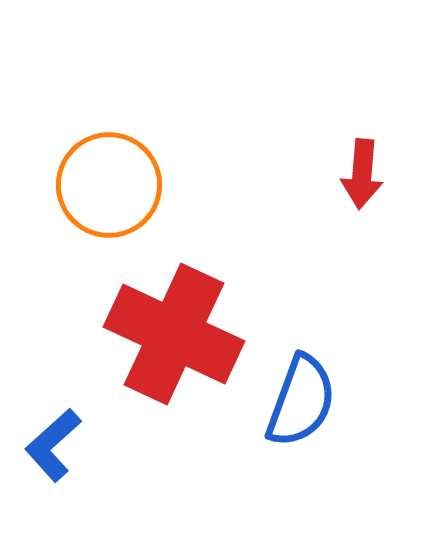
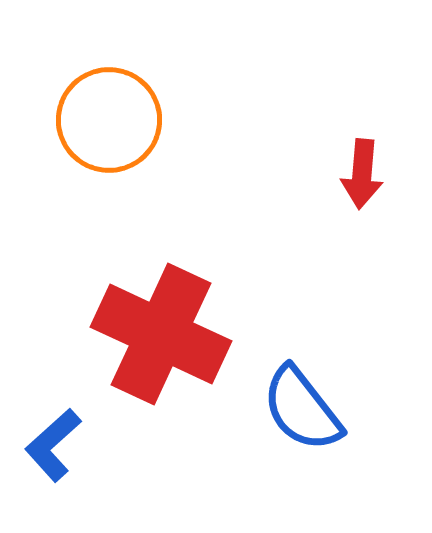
orange circle: moved 65 px up
red cross: moved 13 px left
blue semicircle: moved 1 px right, 8 px down; rotated 122 degrees clockwise
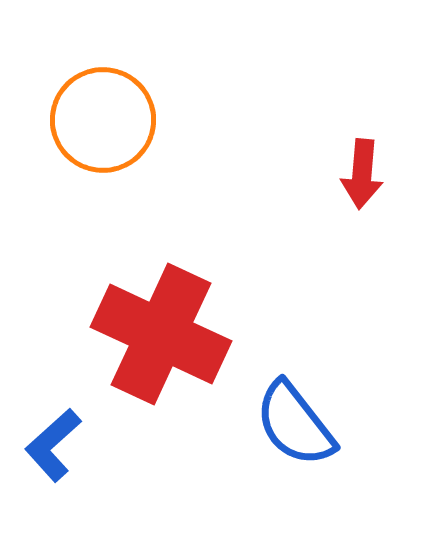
orange circle: moved 6 px left
blue semicircle: moved 7 px left, 15 px down
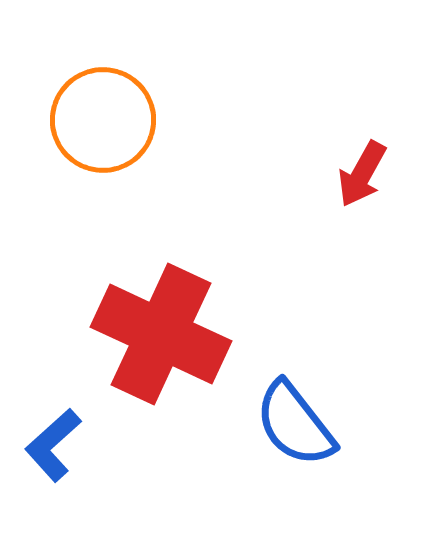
red arrow: rotated 24 degrees clockwise
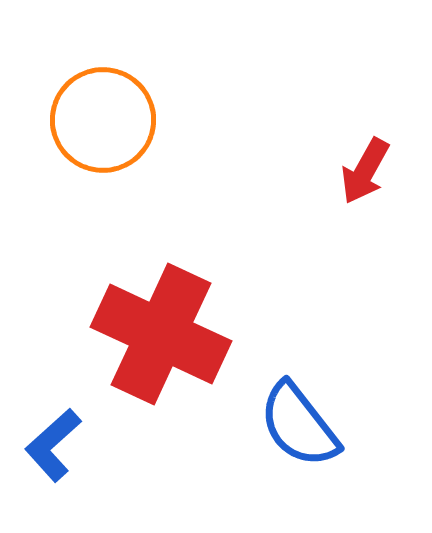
red arrow: moved 3 px right, 3 px up
blue semicircle: moved 4 px right, 1 px down
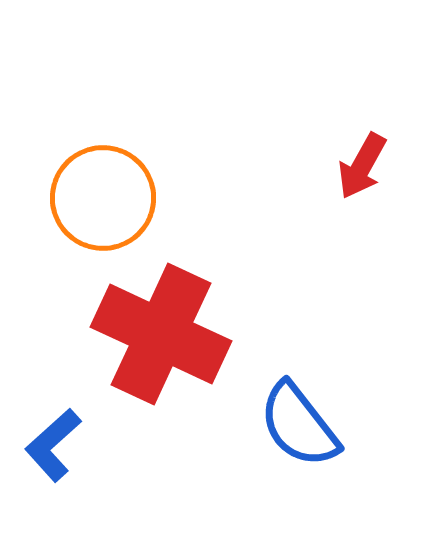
orange circle: moved 78 px down
red arrow: moved 3 px left, 5 px up
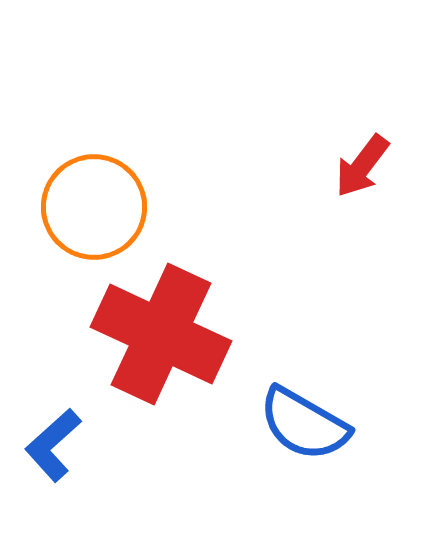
red arrow: rotated 8 degrees clockwise
orange circle: moved 9 px left, 9 px down
blue semicircle: moved 5 px right, 1 px up; rotated 22 degrees counterclockwise
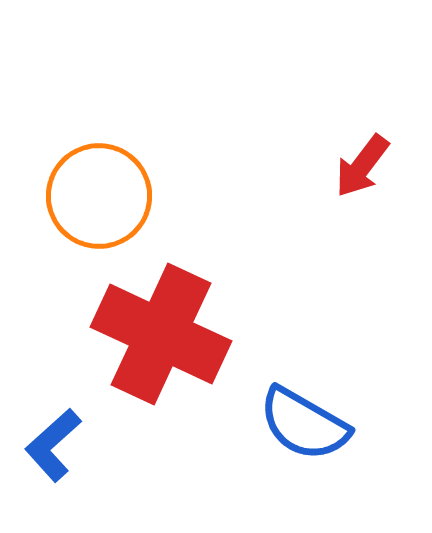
orange circle: moved 5 px right, 11 px up
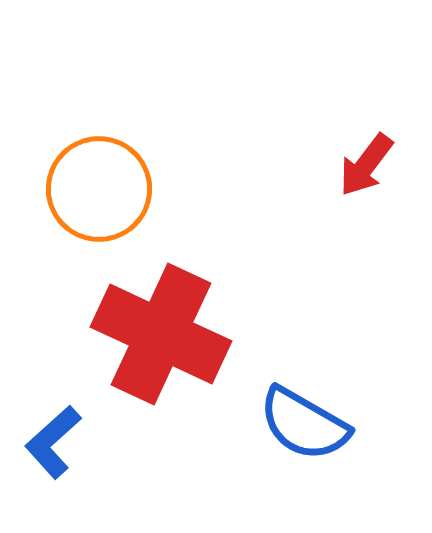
red arrow: moved 4 px right, 1 px up
orange circle: moved 7 px up
blue L-shape: moved 3 px up
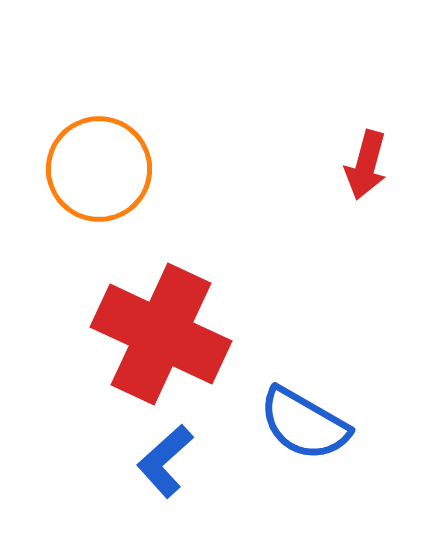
red arrow: rotated 22 degrees counterclockwise
orange circle: moved 20 px up
blue L-shape: moved 112 px right, 19 px down
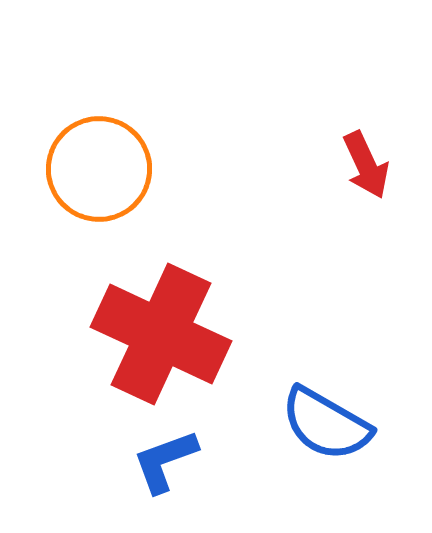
red arrow: rotated 40 degrees counterclockwise
blue semicircle: moved 22 px right
blue L-shape: rotated 22 degrees clockwise
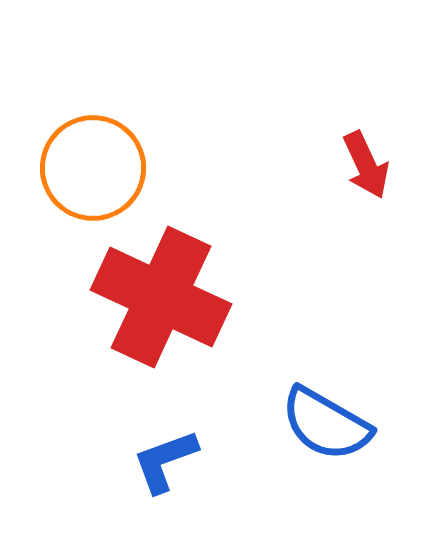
orange circle: moved 6 px left, 1 px up
red cross: moved 37 px up
